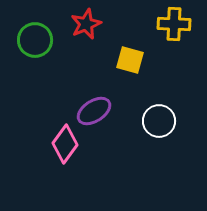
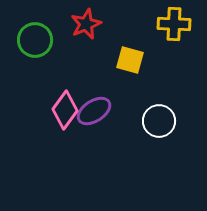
pink diamond: moved 34 px up
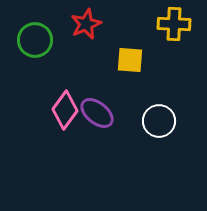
yellow square: rotated 12 degrees counterclockwise
purple ellipse: moved 3 px right, 2 px down; rotated 72 degrees clockwise
